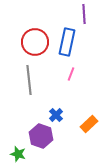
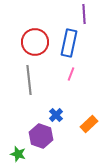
blue rectangle: moved 2 px right, 1 px down
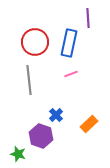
purple line: moved 4 px right, 4 px down
pink line: rotated 48 degrees clockwise
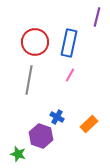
purple line: moved 9 px right, 1 px up; rotated 18 degrees clockwise
pink line: moved 1 px left, 1 px down; rotated 40 degrees counterclockwise
gray line: rotated 16 degrees clockwise
blue cross: moved 1 px right, 2 px down; rotated 16 degrees counterclockwise
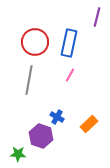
green star: rotated 14 degrees counterclockwise
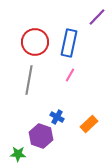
purple line: rotated 30 degrees clockwise
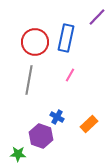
blue rectangle: moved 3 px left, 5 px up
